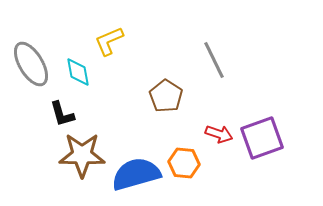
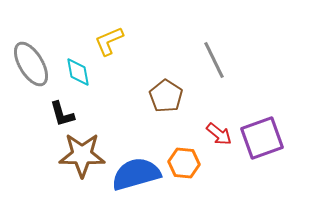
red arrow: rotated 20 degrees clockwise
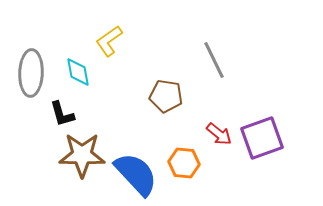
yellow L-shape: rotated 12 degrees counterclockwise
gray ellipse: moved 9 px down; rotated 33 degrees clockwise
brown pentagon: rotated 24 degrees counterclockwise
blue semicircle: rotated 63 degrees clockwise
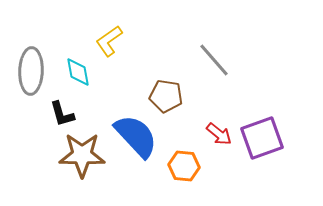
gray line: rotated 15 degrees counterclockwise
gray ellipse: moved 2 px up
orange hexagon: moved 3 px down
blue semicircle: moved 38 px up
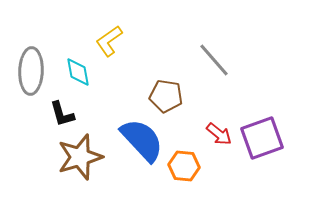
blue semicircle: moved 6 px right, 4 px down
brown star: moved 2 px left, 2 px down; rotated 18 degrees counterclockwise
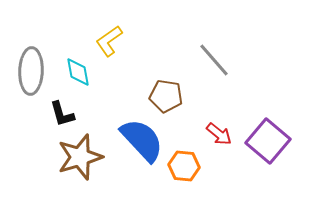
purple square: moved 6 px right, 3 px down; rotated 30 degrees counterclockwise
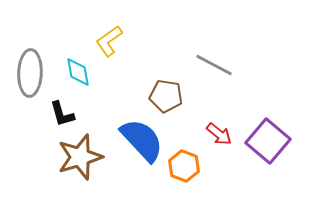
gray line: moved 5 px down; rotated 21 degrees counterclockwise
gray ellipse: moved 1 px left, 2 px down
orange hexagon: rotated 16 degrees clockwise
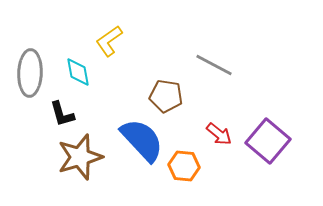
orange hexagon: rotated 16 degrees counterclockwise
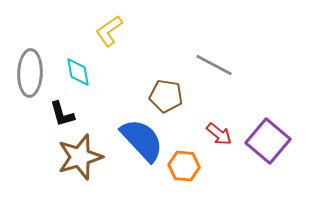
yellow L-shape: moved 10 px up
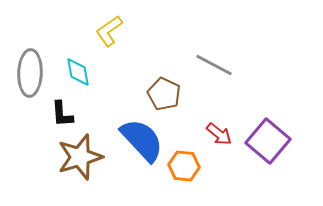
brown pentagon: moved 2 px left, 2 px up; rotated 16 degrees clockwise
black L-shape: rotated 12 degrees clockwise
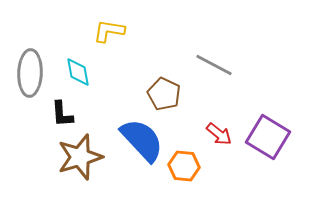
yellow L-shape: rotated 44 degrees clockwise
purple square: moved 4 px up; rotated 9 degrees counterclockwise
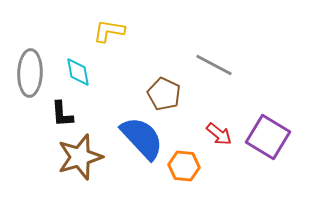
blue semicircle: moved 2 px up
